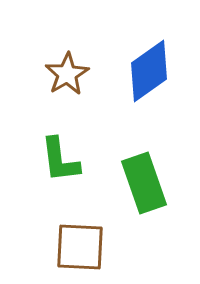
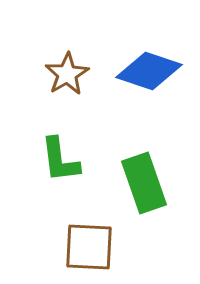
blue diamond: rotated 54 degrees clockwise
brown square: moved 9 px right
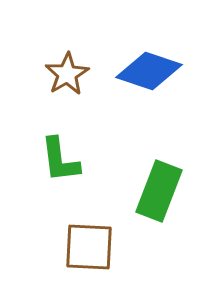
green rectangle: moved 15 px right, 8 px down; rotated 40 degrees clockwise
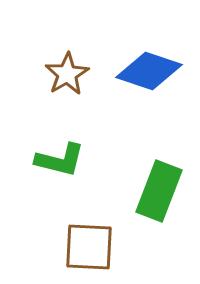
green L-shape: rotated 69 degrees counterclockwise
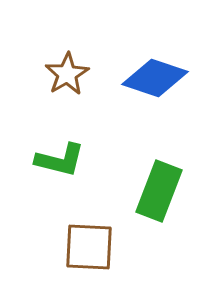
blue diamond: moved 6 px right, 7 px down
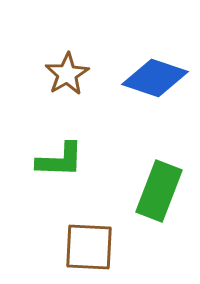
green L-shape: rotated 12 degrees counterclockwise
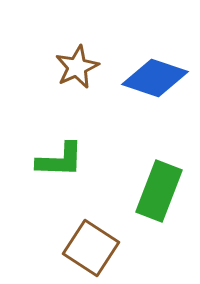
brown star: moved 10 px right, 7 px up; rotated 6 degrees clockwise
brown square: moved 2 px right, 1 px down; rotated 30 degrees clockwise
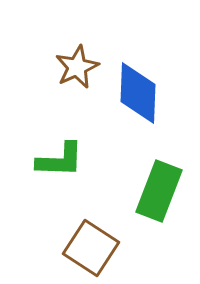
blue diamond: moved 17 px left, 15 px down; rotated 74 degrees clockwise
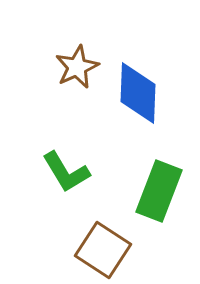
green L-shape: moved 6 px right, 12 px down; rotated 57 degrees clockwise
brown square: moved 12 px right, 2 px down
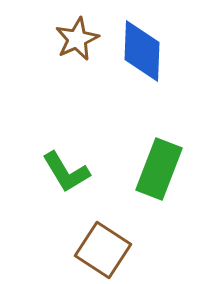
brown star: moved 28 px up
blue diamond: moved 4 px right, 42 px up
green rectangle: moved 22 px up
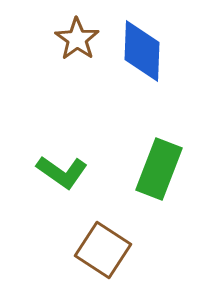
brown star: rotated 12 degrees counterclockwise
green L-shape: moved 4 px left; rotated 24 degrees counterclockwise
